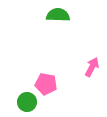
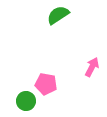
green semicircle: rotated 35 degrees counterclockwise
green circle: moved 1 px left, 1 px up
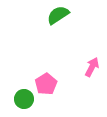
pink pentagon: rotated 30 degrees clockwise
green circle: moved 2 px left, 2 px up
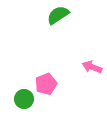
pink arrow: rotated 96 degrees counterclockwise
pink pentagon: rotated 10 degrees clockwise
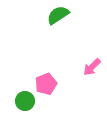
pink arrow: rotated 66 degrees counterclockwise
green circle: moved 1 px right, 2 px down
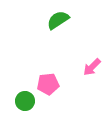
green semicircle: moved 5 px down
pink pentagon: moved 2 px right; rotated 15 degrees clockwise
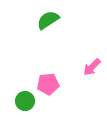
green semicircle: moved 10 px left
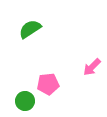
green semicircle: moved 18 px left, 9 px down
